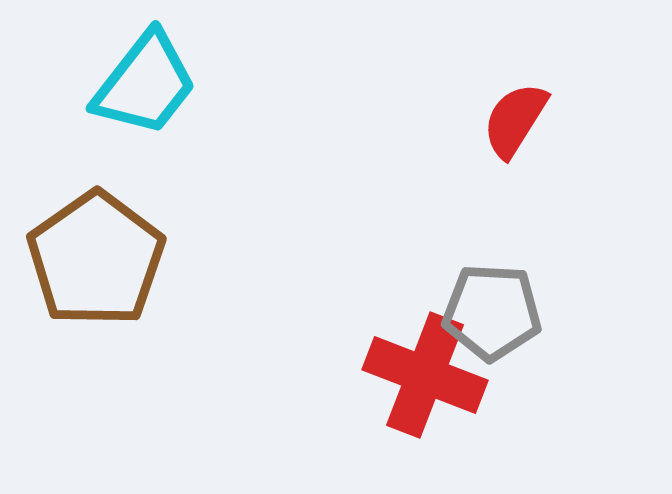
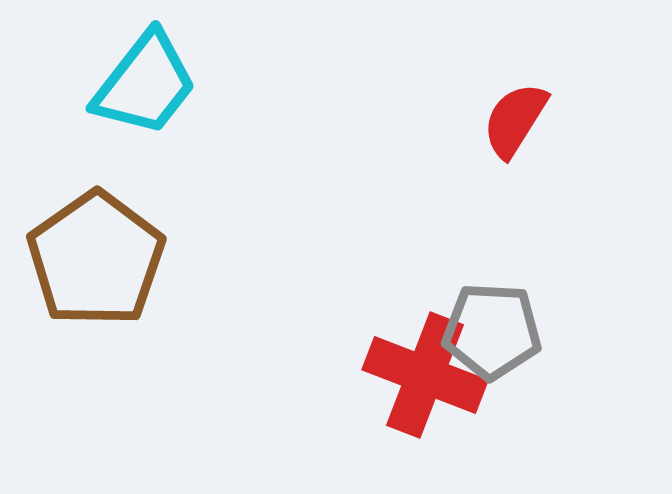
gray pentagon: moved 19 px down
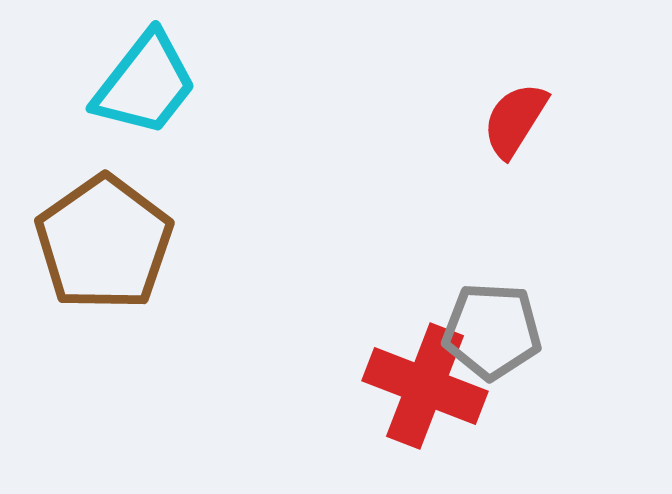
brown pentagon: moved 8 px right, 16 px up
red cross: moved 11 px down
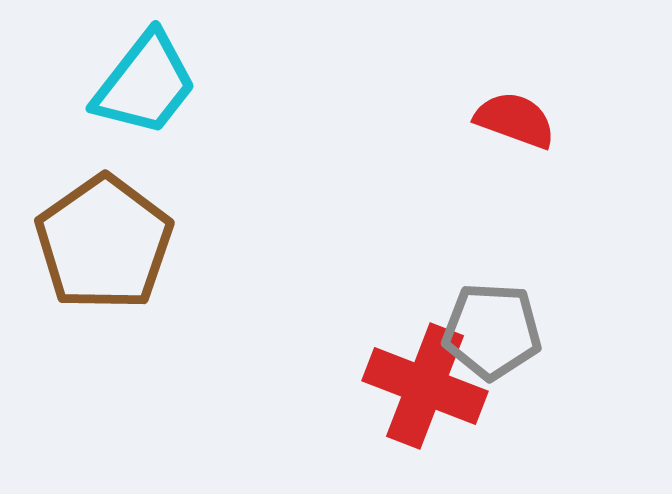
red semicircle: rotated 78 degrees clockwise
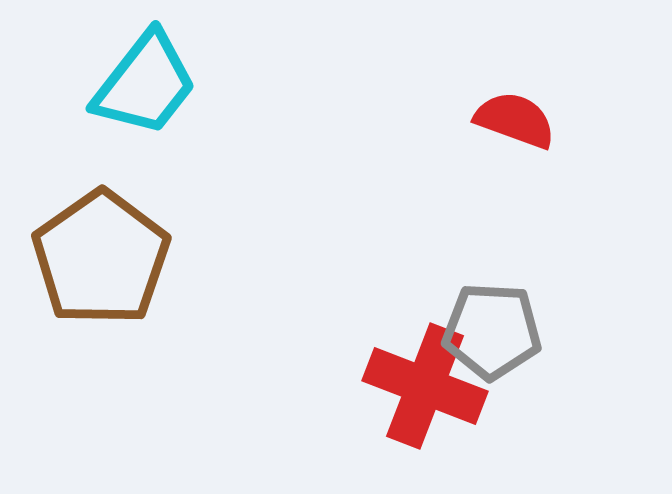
brown pentagon: moved 3 px left, 15 px down
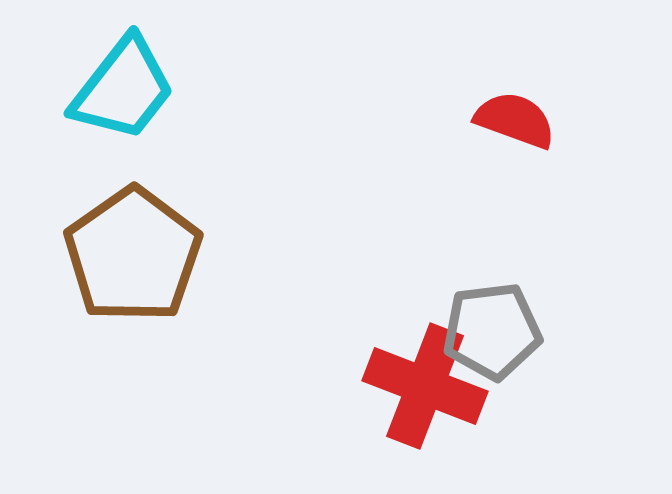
cyan trapezoid: moved 22 px left, 5 px down
brown pentagon: moved 32 px right, 3 px up
gray pentagon: rotated 10 degrees counterclockwise
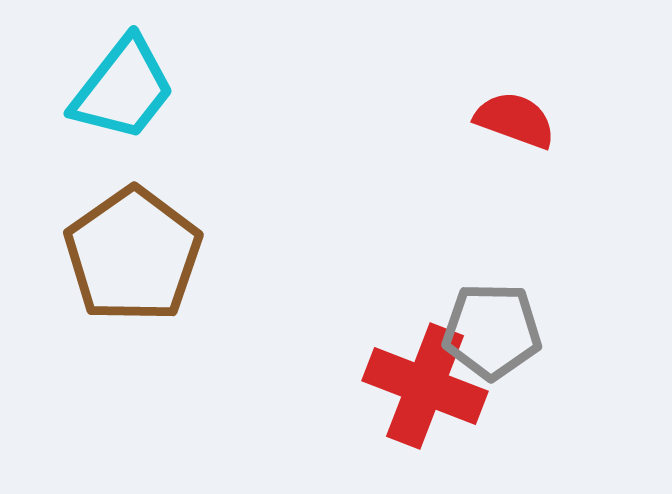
gray pentagon: rotated 8 degrees clockwise
